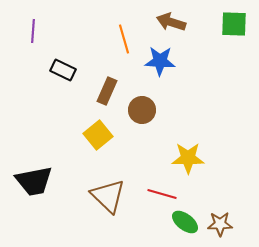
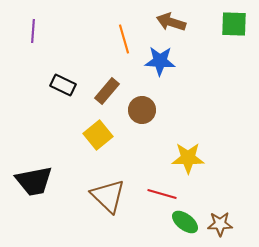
black rectangle: moved 15 px down
brown rectangle: rotated 16 degrees clockwise
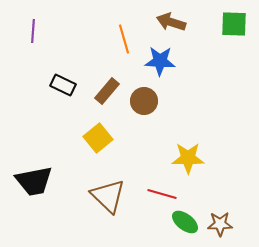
brown circle: moved 2 px right, 9 px up
yellow square: moved 3 px down
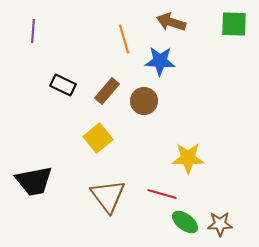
brown triangle: rotated 9 degrees clockwise
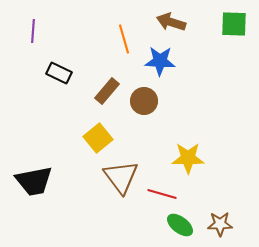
black rectangle: moved 4 px left, 12 px up
brown triangle: moved 13 px right, 19 px up
green ellipse: moved 5 px left, 3 px down
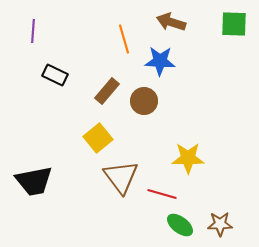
black rectangle: moved 4 px left, 2 px down
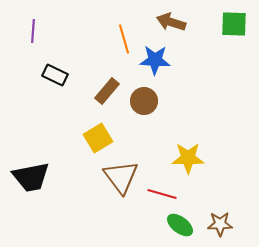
blue star: moved 5 px left, 1 px up
yellow square: rotated 8 degrees clockwise
black trapezoid: moved 3 px left, 4 px up
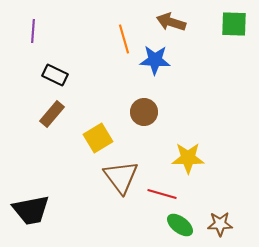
brown rectangle: moved 55 px left, 23 px down
brown circle: moved 11 px down
black trapezoid: moved 33 px down
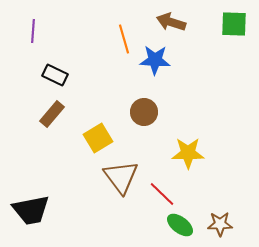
yellow star: moved 5 px up
red line: rotated 28 degrees clockwise
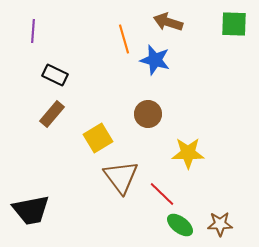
brown arrow: moved 3 px left
blue star: rotated 12 degrees clockwise
brown circle: moved 4 px right, 2 px down
